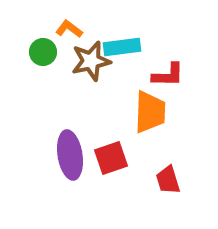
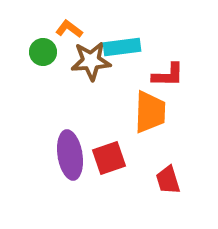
brown star: rotated 9 degrees clockwise
red square: moved 2 px left
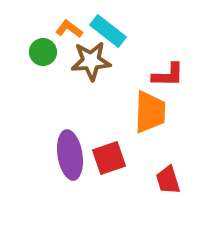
cyan rectangle: moved 14 px left, 16 px up; rotated 45 degrees clockwise
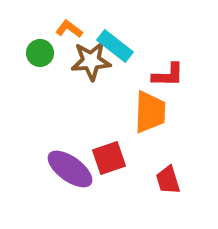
cyan rectangle: moved 7 px right, 15 px down
green circle: moved 3 px left, 1 px down
purple ellipse: moved 14 px down; rotated 45 degrees counterclockwise
